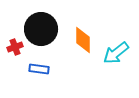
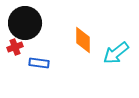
black circle: moved 16 px left, 6 px up
blue rectangle: moved 6 px up
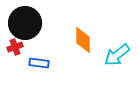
cyan arrow: moved 1 px right, 2 px down
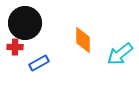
red cross: rotated 21 degrees clockwise
cyan arrow: moved 3 px right, 1 px up
blue rectangle: rotated 36 degrees counterclockwise
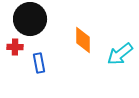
black circle: moved 5 px right, 4 px up
blue rectangle: rotated 72 degrees counterclockwise
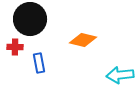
orange diamond: rotated 76 degrees counterclockwise
cyan arrow: moved 21 px down; rotated 32 degrees clockwise
